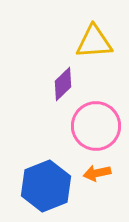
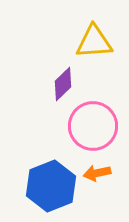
pink circle: moved 3 px left
blue hexagon: moved 5 px right
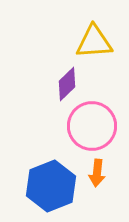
purple diamond: moved 4 px right
pink circle: moved 1 px left
orange arrow: rotated 72 degrees counterclockwise
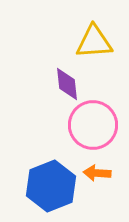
purple diamond: rotated 52 degrees counterclockwise
pink circle: moved 1 px right, 1 px up
orange arrow: rotated 88 degrees clockwise
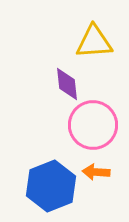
orange arrow: moved 1 px left, 1 px up
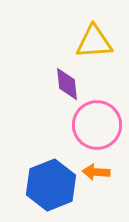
pink circle: moved 4 px right
blue hexagon: moved 1 px up
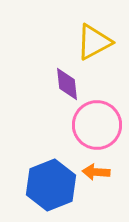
yellow triangle: rotated 24 degrees counterclockwise
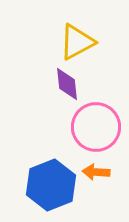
yellow triangle: moved 17 px left
pink circle: moved 1 px left, 2 px down
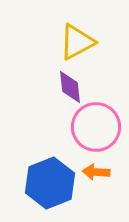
purple diamond: moved 3 px right, 3 px down
blue hexagon: moved 1 px left, 2 px up
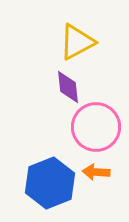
purple diamond: moved 2 px left
